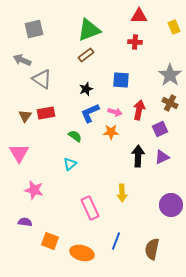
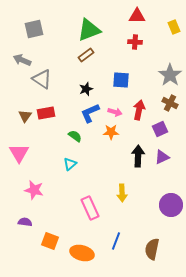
red triangle: moved 2 px left
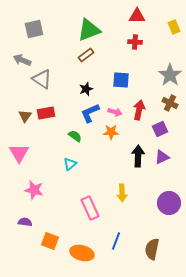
purple circle: moved 2 px left, 2 px up
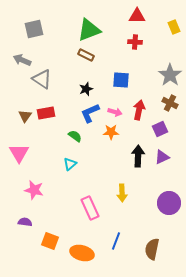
brown rectangle: rotated 63 degrees clockwise
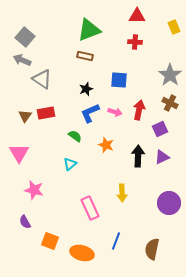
gray square: moved 9 px left, 8 px down; rotated 36 degrees counterclockwise
brown rectangle: moved 1 px left, 1 px down; rotated 14 degrees counterclockwise
blue square: moved 2 px left
orange star: moved 5 px left, 13 px down; rotated 21 degrees clockwise
purple semicircle: rotated 128 degrees counterclockwise
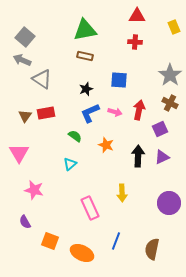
green triangle: moved 4 px left; rotated 10 degrees clockwise
orange ellipse: rotated 10 degrees clockwise
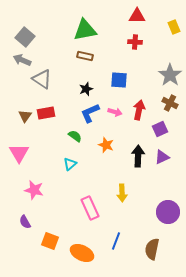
purple circle: moved 1 px left, 9 px down
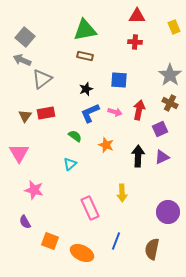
gray triangle: rotated 50 degrees clockwise
